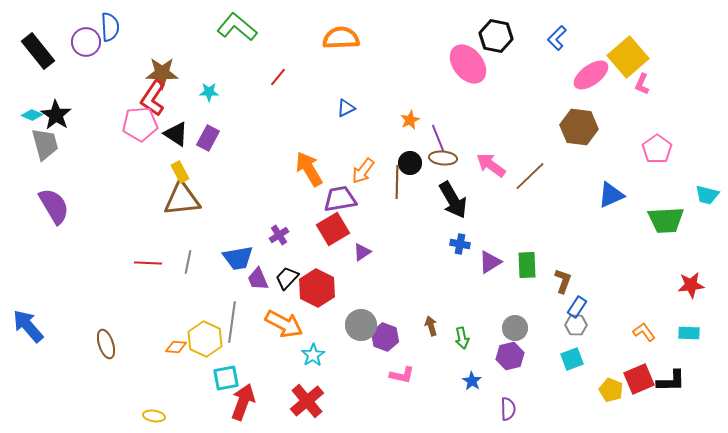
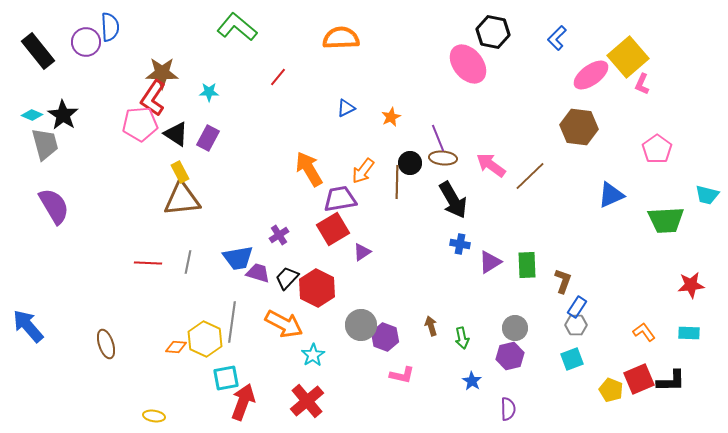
black hexagon at (496, 36): moved 3 px left, 4 px up
black star at (56, 115): moved 7 px right
orange star at (410, 120): moved 19 px left, 3 px up
purple trapezoid at (258, 279): moved 6 px up; rotated 130 degrees clockwise
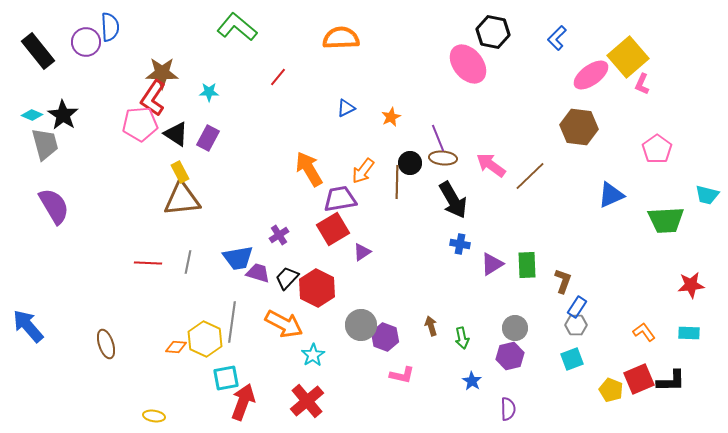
purple triangle at (490, 262): moved 2 px right, 2 px down
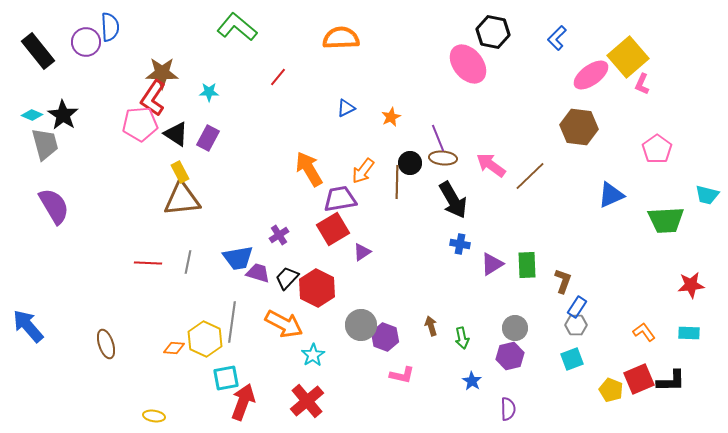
orange diamond at (176, 347): moved 2 px left, 1 px down
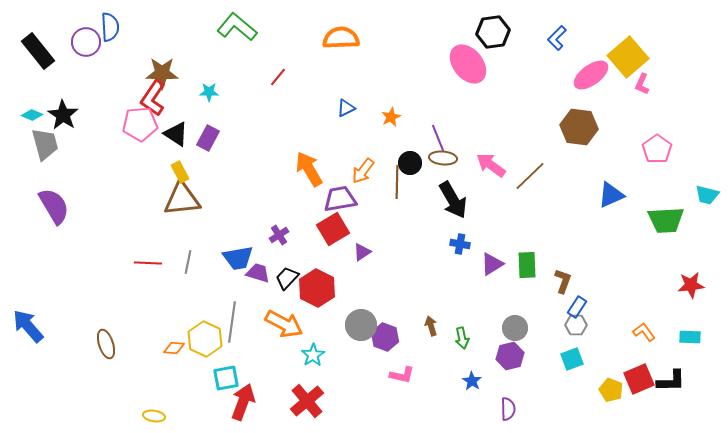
black hexagon at (493, 32): rotated 20 degrees counterclockwise
cyan rectangle at (689, 333): moved 1 px right, 4 px down
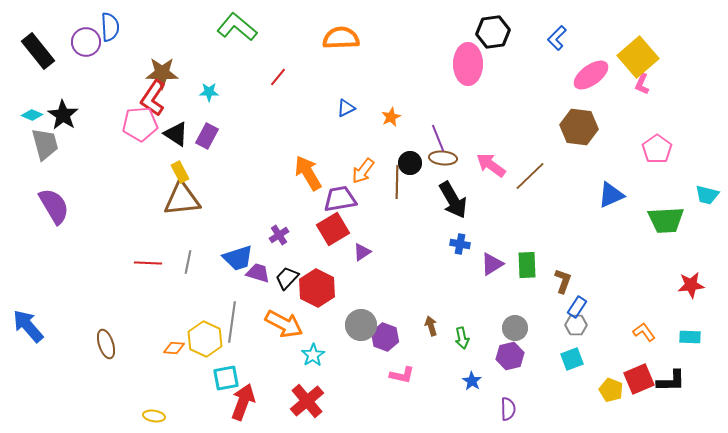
yellow square at (628, 57): moved 10 px right
pink ellipse at (468, 64): rotated 39 degrees clockwise
purple rectangle at (208, 138): moved 1 px left, 2 px up
orange arrow at (309, 169): moved 1 px left, 4 px down
blue trapezoid at (238, 258): rotated 8 degrees counterclockwise
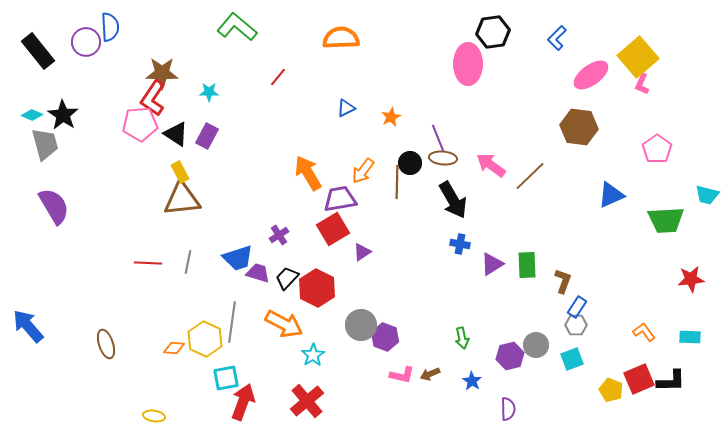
red star at (691, 285): moved 6 px up
brown arrow at (431, 326): moved 1 px left, 48 px down; rotated 96 degrees counterclockwise
gray circle at (515, 328): moved 21 px right, 17 px down
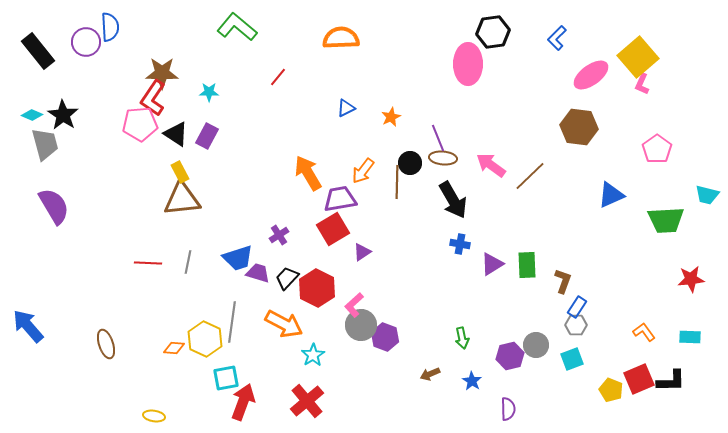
pink L-shape at (402, 375): moved 48 px left, 70 px up; rotated 125 degrees clockwise
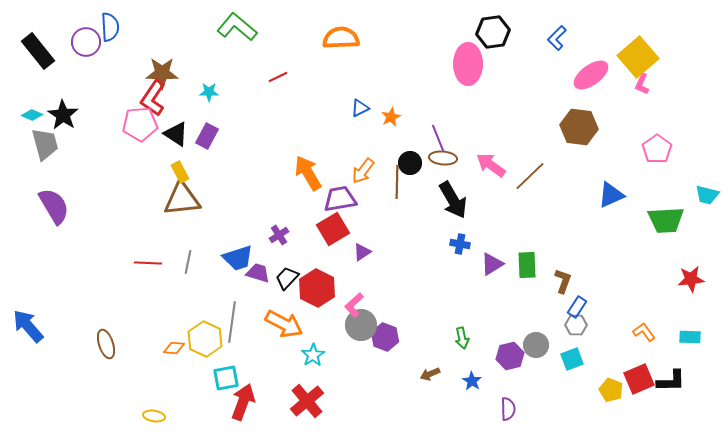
red line at (278, 77): rotated 24 degrees clockwise
blue triangle at (346, 108): moved 14 px right
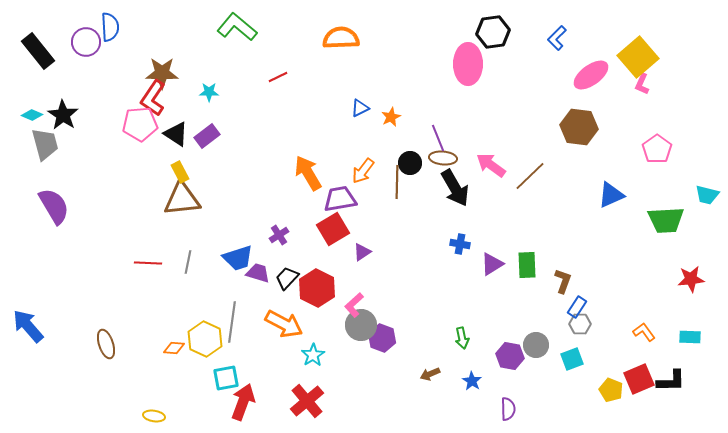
purple rectangle at (207, 136): rotated 25 degrees clockwise
black arrow at (453, 200): moved 2 px right, 12 px up
gray hexagon at (576, 325): moved 4 px right, 1 px up
purple hexagon at (385, 337): moved 3 px left, 1 px down
purple hexagon at (510, 356): rotated 24 degrees clockwise
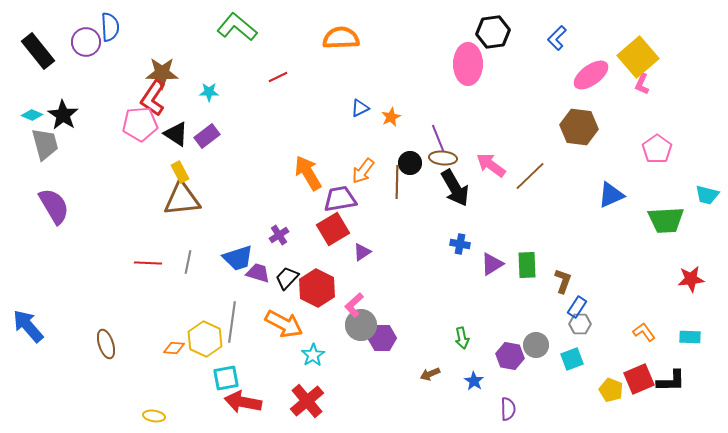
purple hexagon at (382, 338): rotated 20 degrees counterclockwise
blue star at (472, 381): moved 2 px right
red arrow at (243, 402): rotated 99 degrees counterclockwise
